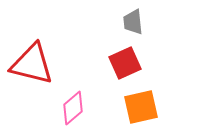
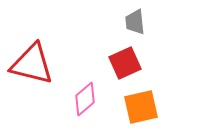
gray trapezoid: moved 2 px right
pink diamond: moved 12 px right, 9 px up
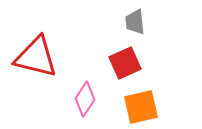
red triangle: moved 4 px right, 7 px up
pink diamond: rotated 16 degrees counterclockwise
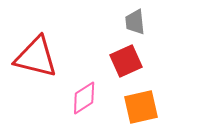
red square: moved 1 px right, 2 px up
pink diamond: moved 1 px left, 1 px up; rotated 24 degrees clockwise
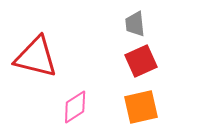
gray trapezoid: moved 2 px down
red square: moved 15 px right
pink diamond: moved 9 px left, 9 px down
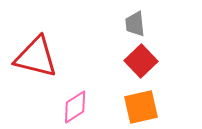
red square: rotated 20 degrees counterclockwise
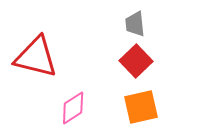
red square: moved 5 px left
pink diamond: moved 2 px left, 1 px down
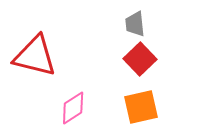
red triangle: moved 1 px left, 1 px up
red square: moved 4 px right, 2 px up
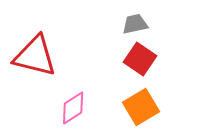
gray trapezoid: rotated 84 degrees clockwise
red square: rotated 12 degrees counterclockwise
orange square: rotated 18 degrees counterclockwise
